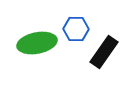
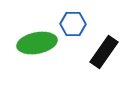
blue hexagon: moved 3 px left, 5 px up
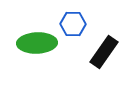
green ellipse: rotated 9 degrees clockwise
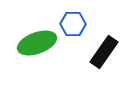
green ellipse: rotated 18 degrees counterclockwise
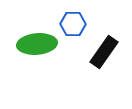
green ellipse: moved 1 px down; rotated 15 degrees clockwise
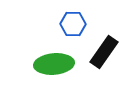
green ellipse: moved 17 px right, 20 px down
